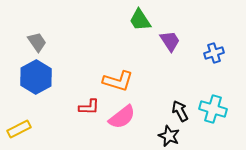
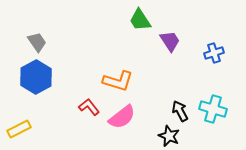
red L-shape: rotated 130 degrees counterclockwise
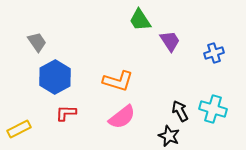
blue hexagon: moved 19 px right
red L-shape: moved 23 px left, 6 px down; rotated 50 degrees counterclockwise
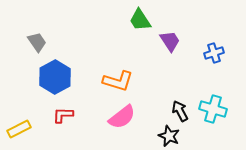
red L-shape: moved 3 px left, 2 px down
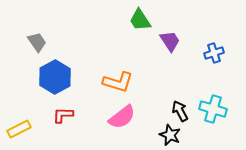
orange L-shape: moved 1 px down
black star: moved 1 px right, 1 px up
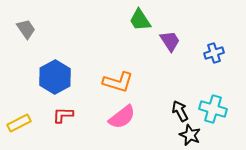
gray trapezoid: moved 11 px left, 13 px up
yellow rectangle: moved 6 px up
black star: moved 20 px right
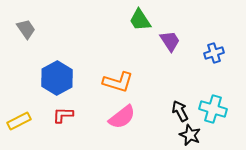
blue hexagon: moved 2 px right, 1 px down
yellow rectangle: moved 2 px up
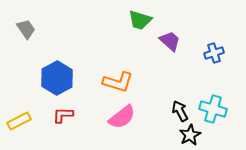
green trapezoid: rotated 40 degrees counterclockwise
purple trapezoid: rotated 15 degrees counterclockwise
black star: rotated 20 degrees clockwise
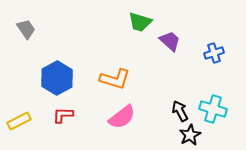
green trapezoid: moved 2 px down
orange L-shape: moved 3 px left, 3 px up
